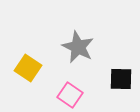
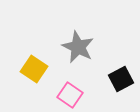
yellow square: moved 6 px right, 1 px down
black square: rotated 30 degrees counterclockwise
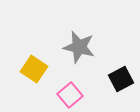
gray star: moved 1 px right; rotated 12 degrees counterclockwise
pink square: rotated 15 degrees clockwise
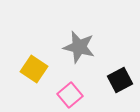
black square: moved 1 px left, 1 px down
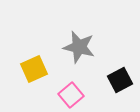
yellow square: rotated 32 degrees clockwise
pink square: moved 1 px right
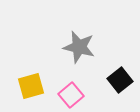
yellow square: moved 3 px left, 17 px down; rotated 8 degrees clockwise
black square: rotated 10 degrees counterclockwise
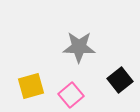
gray star: rotated 12 degrees counterclockwise
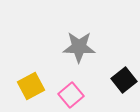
black square: moved 4 px right
yellow square: rotated 12 degrees counterclockwise
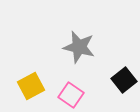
gray star: rotated 12 degrees clockwise
pink square: rotated 15 degrees counterclockwise
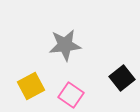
gray star: moved 14 px left, 2 px up; rotated 20 degrees counterclockwise
black square: moved 2 px left, 2 px up
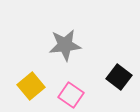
black square: moved 3 px left, 1 px up; rotated 15 degrees counterclockwise
yellow square: rotated 12 degrees counterclockwise
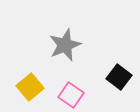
gray star: rotated 16 degrees counterclockwise
yellow square: moved 1 px left, 1 px down
